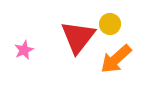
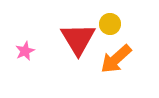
red triangle: moved 2 px down; rotated 9 degrees counterclockwise
pink star: moved 1 px right, 1 px down
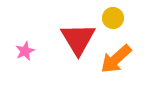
yellow circle: moved 3 px right, 6 px up
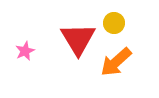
yellow circle: moved 1 px right, 5 px down
orange arrow: moved 3 px down
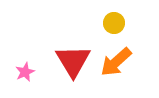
red triangle: moved 5 px left, 22 px down
pink star: moved 21 px down
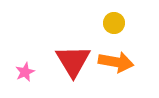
orange arrow: rotated 128 degrees counterclockwise
